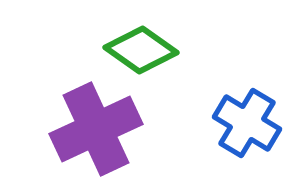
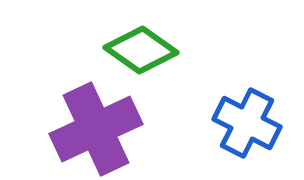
blue cross: rotated 4 degrees counterclockwise
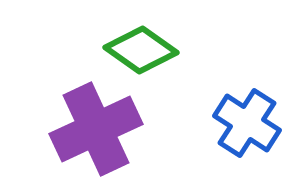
blue cross: rotated 6 degrees clockwise
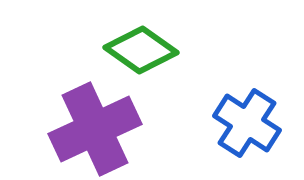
purple cross: moved 1 px left
